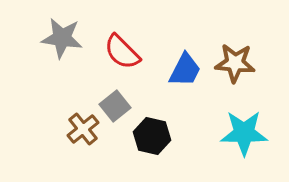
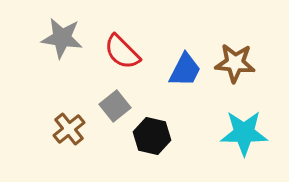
brown cross: moved 14 px left
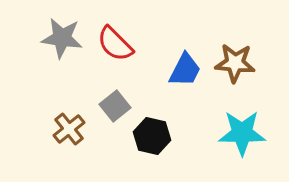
red semicircle: moved 7 px left, 8 px up
cyan star: moved 2 px left
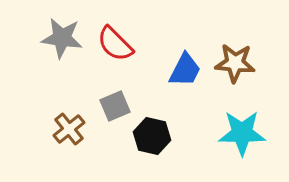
gray square: rotated 16 degrees clockwise
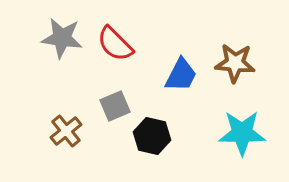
blue trapezoid: moved 4 px left, 5 px down
brown cross: moved 3 px left, 2 px down
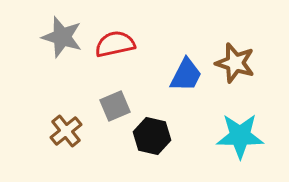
gray star: moved 1 px up; rotated 9 degrees clockwise
red semicircle: rotated 123 degrees clockwise
brown star: rotated 12 degrees clockwise
blue trapezoid: moved 5 px right
cyan star: moved 2 px left, 3 px down
